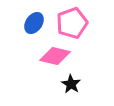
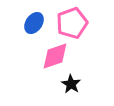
pink diamond: rotated 32 degrees counterclockwise
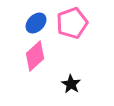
blue ellipse: moved 2 px right; rotated 10 degrees clockwise
pink diamond: moved 20 px left; rotated 24 degrees counterclockwise
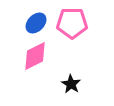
pink pentagon: rotated 20 degrees clockwise
pink diamond: rotated 16 degrees clockwise
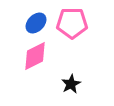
black star: rotated 12 degrees clockwise
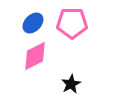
blue ellipse: moved 3 px left
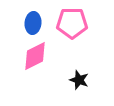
blue ellipse: rotated 40 degrees counterclockwise
black star: moved 8 px right, 4 px up; rotated 24 degrees counterclockwise
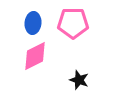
pink pentagon: moved 1 px right
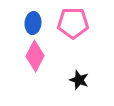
pink diamond: rotated 36 degrees counterclockwise
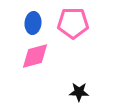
pink diamond: rotated 48 degrees clockwise
black star: moved 12 px down; rotated 18 degrees counterclockwise
